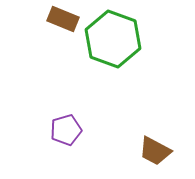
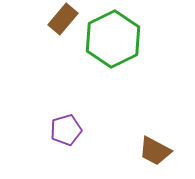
brown rectangle: rotated 72 degrees counterclockwise
green hexagon: rotated 14 degrees clockwise
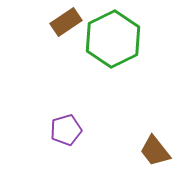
brown rectangle: moved 3 px right, 3 px down; rotated 16 degrees clockwise
brown trapezoid: rotated 24 degrees clockwise
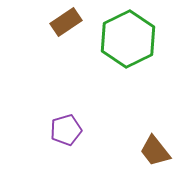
green hexagon: moved 15 px right
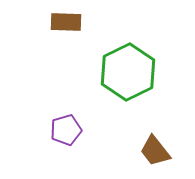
brown rectangle: rotated 36 degrees clockwise
green hexagon: moved 33 px down
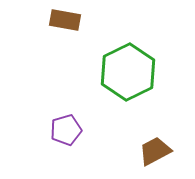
brown rectangle: moved 1 px left, 2 px up; rotated 8 degrees clockwise
brown trapezoid: rotated 100 degrees clockwise
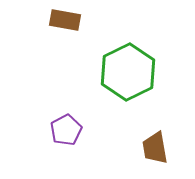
purple pentagon: rotated 12 degrees counterclockwise
brown trapezoid: moved 3 px up; rotated 72 degrees counterclockwise
